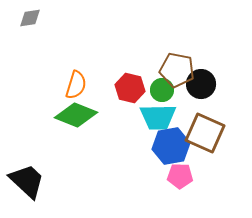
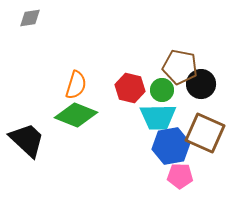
brown pentagon: moved 3 px right, 3 px up
black trapezoid: moved 41 px up
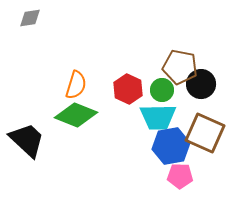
red hexagon: moved 2 px left, 1 px down; rotated 12 degrees clockwise
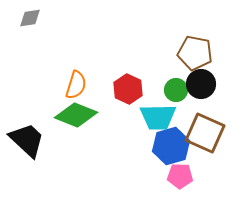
brown pentagon: moved 15 px right, 14 px up
green circle: moved 14 px right
blue hexagon: rotated 6 degrees counterclockwise
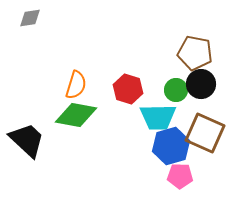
red hexagon: rotated 8 degrees counterclockwise
green diamond: rotated 12 degrees counterclockwise
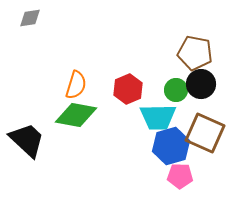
red hexagon: rotated 20 degrees clockwise
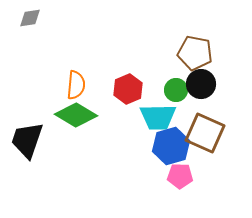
orange semicircle: rotated 12 degrees counterclockwise
green diamond: rotated 21 degrees clockwise
black trapezoid: rotated 114 degrees counterclockwise
